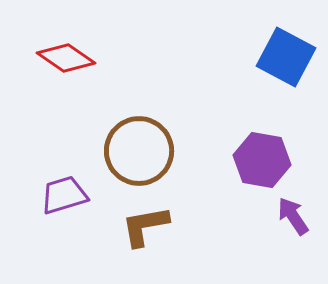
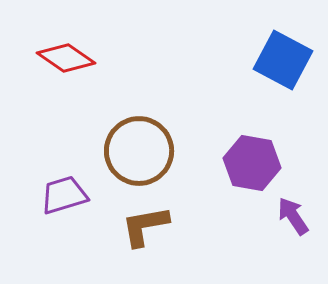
blue square: moved 3 px left, 3 px down
purple hexagon: moved 10 px left, 3 px down
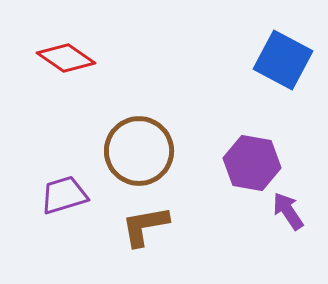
purple arrow: moved 5 px left, 5 px up
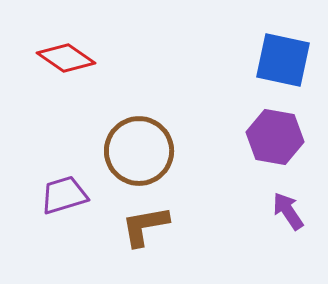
blue square: rotated 16 degrees counterclockwise
purple hexagon: moved 23 px right, 26 px up
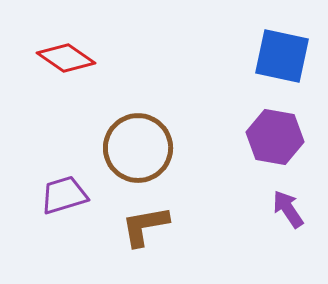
blue square: moved 1 px left, 4 px up
brown circle: moved 1 px left, 3 px up
purple arrow: moved 2 px up
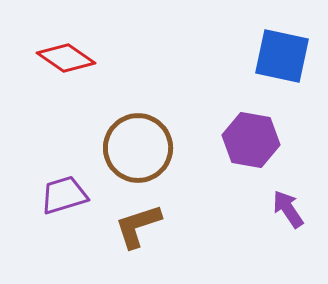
purple hexagon: moved 24 px left, 3 px down
brown L-shape: moved 7 px left; rotated 8 degrees counterclockwise
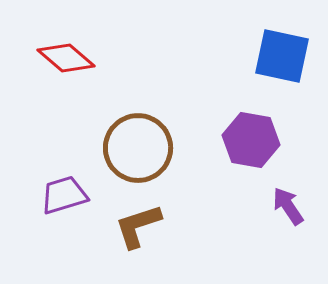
red diamond: rotated 6 degrees clockwise
purple arrow: moved 3 px up
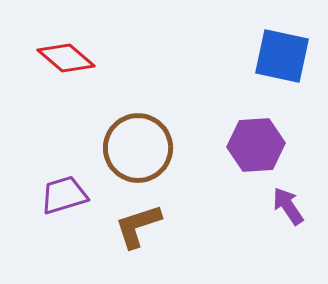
purple hexagon: moved 5 px right, 5 px down; rotated 14 degrees counterclockwise
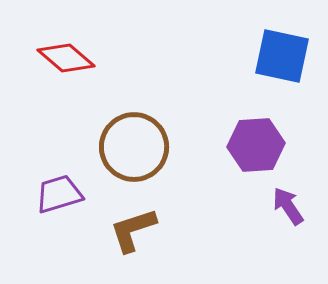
brown circle: moved 4 px left, 1 px up
purple trapezoid: moved 5 px left, 1 px up
brown L-shape: moved 5 px left, 4 px down
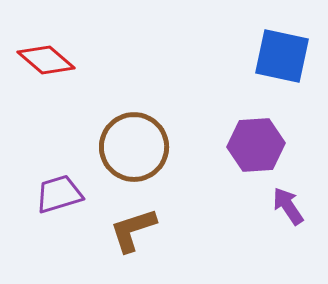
red diamond: moved 20 px left, 2 px down
